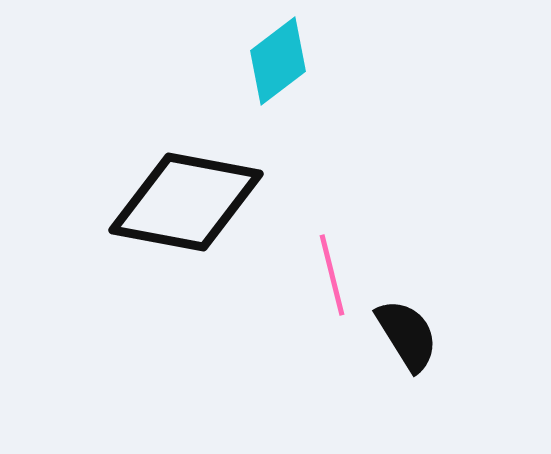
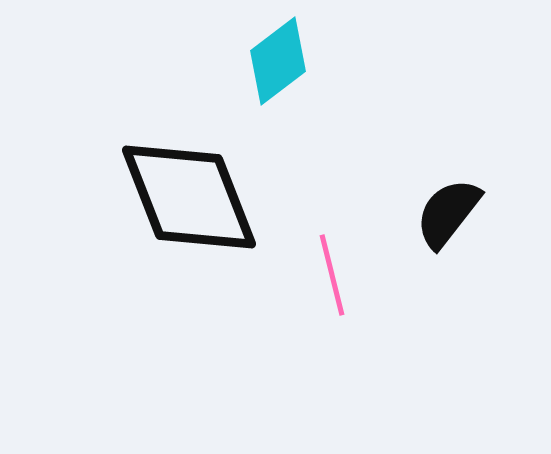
black diamond: moved 3 px right, 5 px up; rotated 58 degrees clockwise
black semicircle: moved 41 px right, 122 px up; rotated 110 degrees counterclockwise
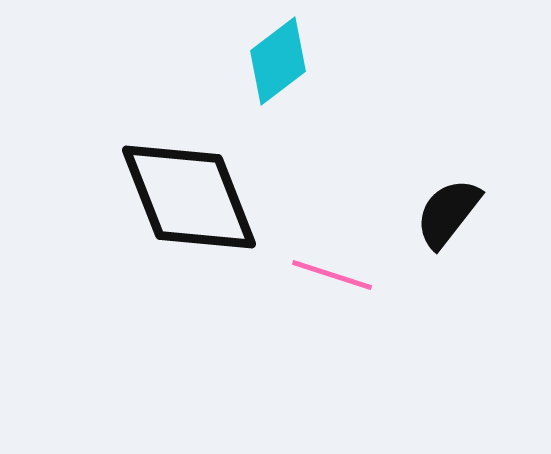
pink line: rotated 58 degrees counterclockwise
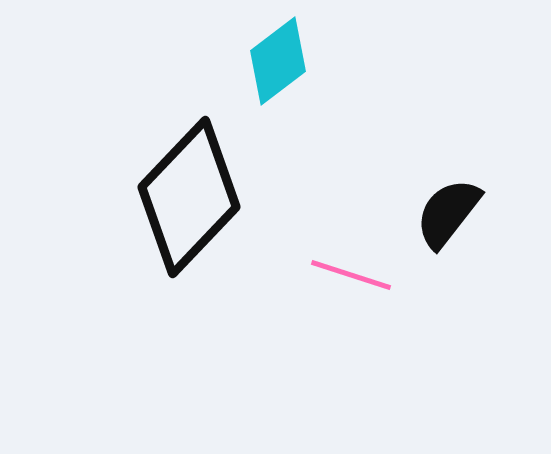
black diamond: rotated 65 degrees clockwise
pink line: moved 19 px right
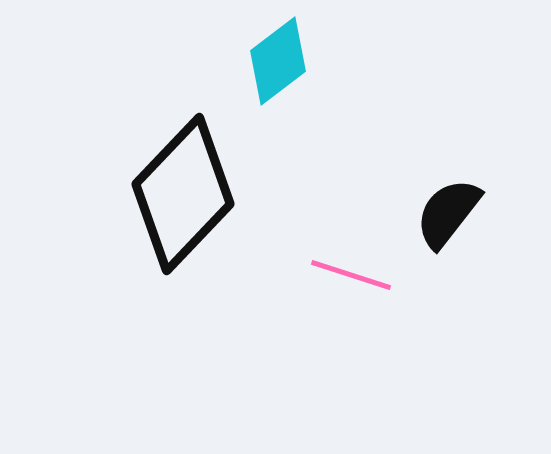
black diamond: moved 6 px left, 3 px up
